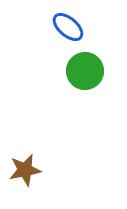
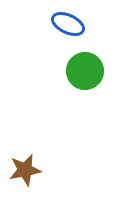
blue ellipse: moved 3 px up; rotated 16 degrees counterclockwise
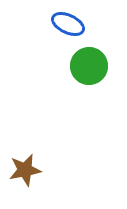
green circle: moved 4 px right, 5 px up
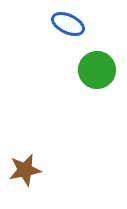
green circle: moved 8 px right, 4 px down
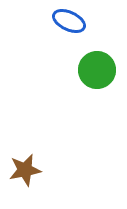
blue ellipse: moved 1 px right, 3 px up
